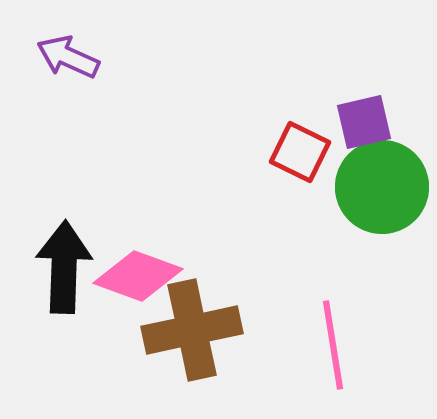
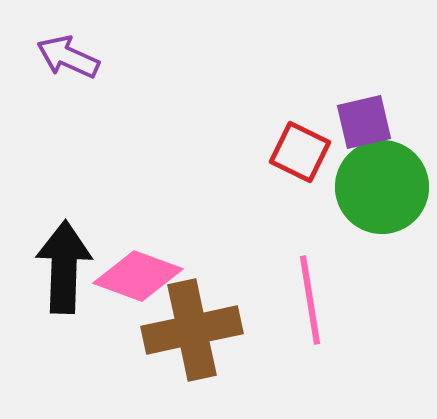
pink line: moved 23 px left, 45 px up
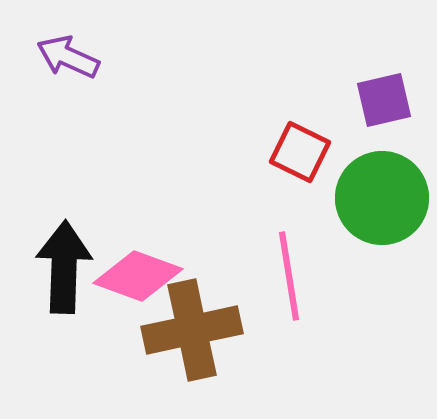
purple square: moved 20 px right, 22 px up
green circle: moved 11 px down
pink line: moved 21 px left, 24 px up
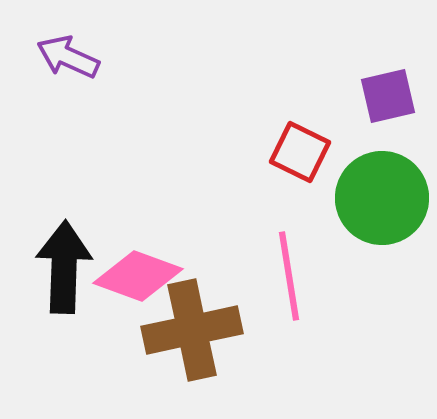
purple square: moved 4 px right, 4 px up
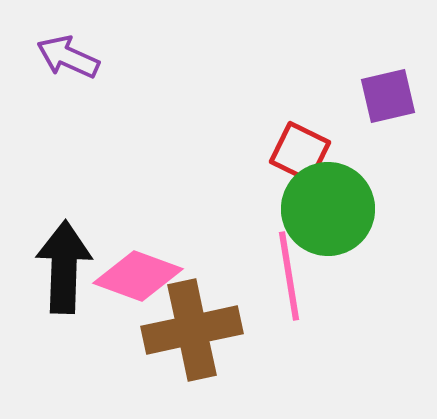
green circle: moved 54 px left, 11 px down
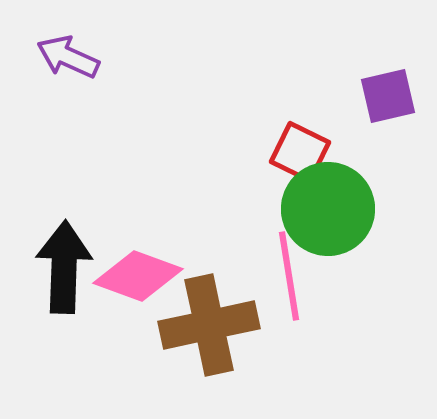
brown cross: moved 17 px right, 5 px up
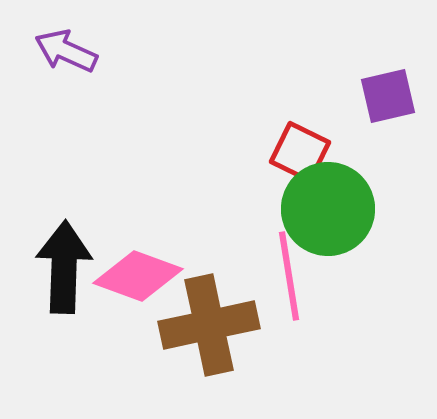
purple arrow: moved 2 px left, 6 px up
